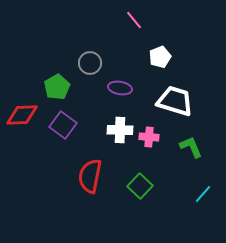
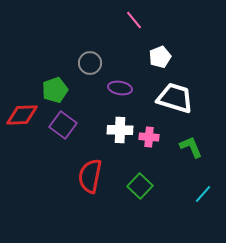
green pentagon: moved 2 px left, 3 px down; rotated 10 degrees clockwise
white trapezoid: moved 3 px up
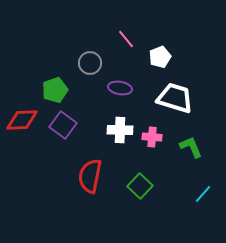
pink line: moved 8 px left, 19 px down
red diamond: moved 5 px down
pink cross: moved 3 px right
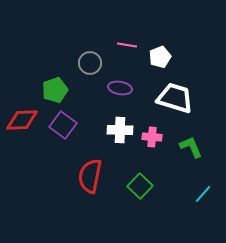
pink line: moved 1 px right, 6 px down; rotated 42 degrees counterclockwise
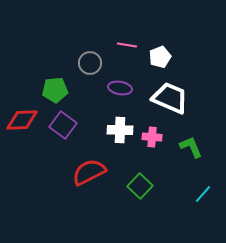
green pentagon: rotated 15 degrees clockwise
white trapezoid: moved 5 px left; rotated 6 degrees clockwise
red semicircle: moved 1 px left, 4 px up; rotated 52 degrees clockwise
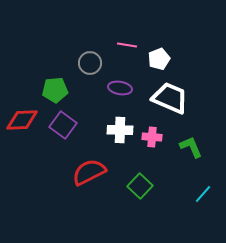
white pentagon: moved 1 px left, 2 px down
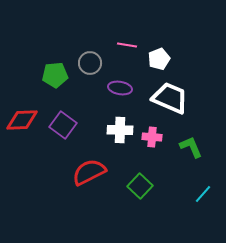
green pentagon: moved 15 px up
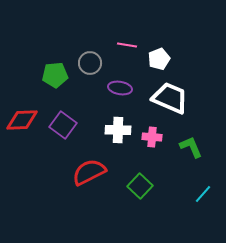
white cross: moved 2 px left
